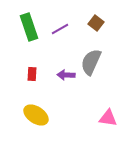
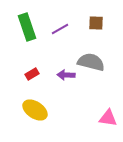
brown square: rotated 35 degrees counterclockwise
green rectangle: moved 2 px left
gray semicircle: rotated 80 degrees clockwise
red rectangle: rotated 56 degrees clockwise
yellow ellipse: moved 1 px left, 5 px up
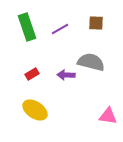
pink triangle: moved 2 px up
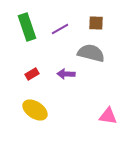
gray semicircle: moved 9 px up
purple arrow: moved 1 px up
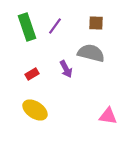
purple line: moved 5 px left, 3 px up; rotated 24 degrees counterclockwise
purple arrow: moved 5 px up; rotated 120 degrees counterclockwise
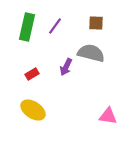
green rectangle: rotated 32 degrees clockwise
purple arrow: moved 2 px up; rotated 54 degrees clockwise
yellow ellipse: moved 2 px left
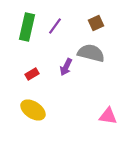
brown square: rotated 28 degrees counterclockwise
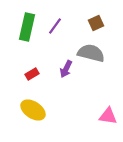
purple arrow: moved 2 px down
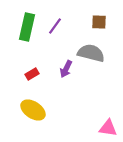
brown square: moved 3 px right, 1 px up; rotated 28 degrees clockwise
pink triangle: moved 12 px down
